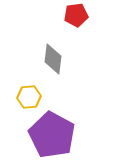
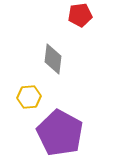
red pentagon: moved 4 px right
purple pentagon: moved 8 px right, 2 px up
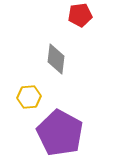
gray diamond: moved 3 px right
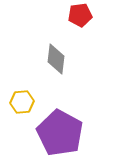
yellow hexagon: moved 7 px left, 5 px down
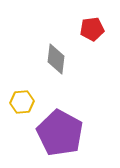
red pentagon: moved 12 px right, 14 px down
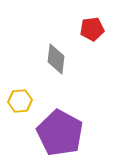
yellow hexagon: moved 2 px left, 1 px up
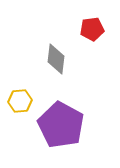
purple pentagon: moved 1 px right, 8 px up
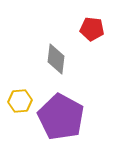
red pentagon: rotated 15 degrees clockwise
purple pentagon: moved 8 px up
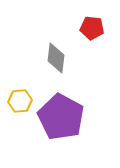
red pentagon: moved 1 px up
gray diamond: moved 1 px up
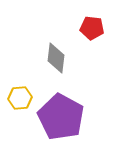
yellow hexagon: moved 3 px up
